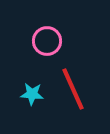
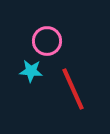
cyan star: moved 1 px left, 23 px up
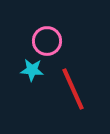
cyan star: moved 1 px right, 1 px up
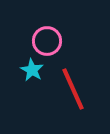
cyan star: rotated 25 degrees clockwise
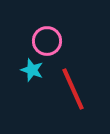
cyan star: rotated 10 degrees counterclockwise
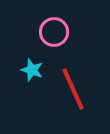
pink circle: moved 7 px right, 9 px up
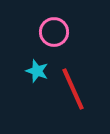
cyan star: moved 5 px right, 1 px down
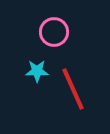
cyan star: rotated 20 degrees counterclockwise
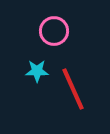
pink circle: moved 1 px up
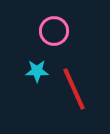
red line: moved 1 px right
